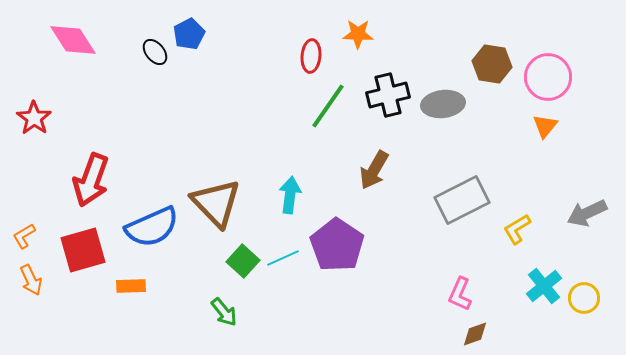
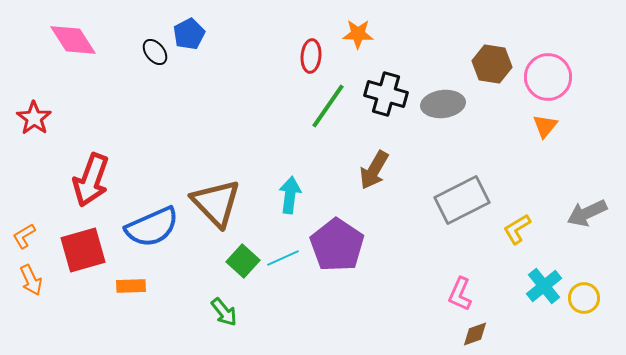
black cross: moved 2 px left, 1 px up; rotated 30 degrees clockwise
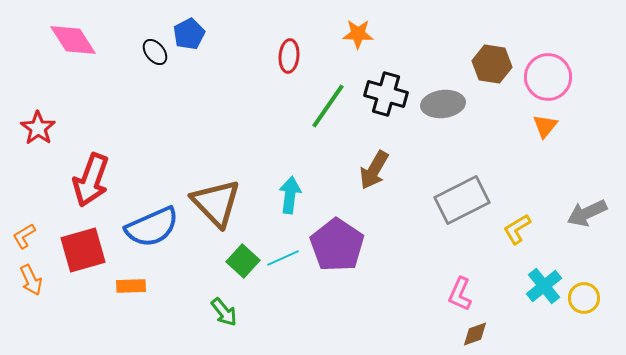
red ellipse: moved 22 px left
red star: moved 4 px right, 10 px down
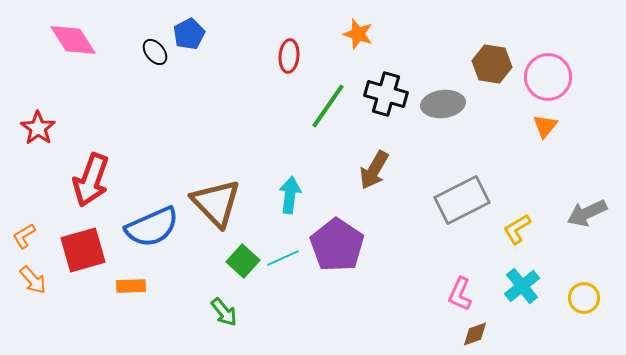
orange star: rotated 16 degrees clockwise
orange arrow: moved 2 px right; rotated 16 degrees counterclockwise
cyan cross: moved 22 px left
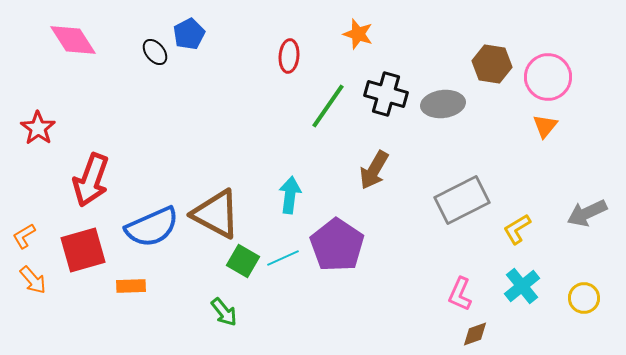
brown triangle: moved 11 px down; rotated 18 degrees counterclockwise
green square: rotated 12 degrees counterclockwise
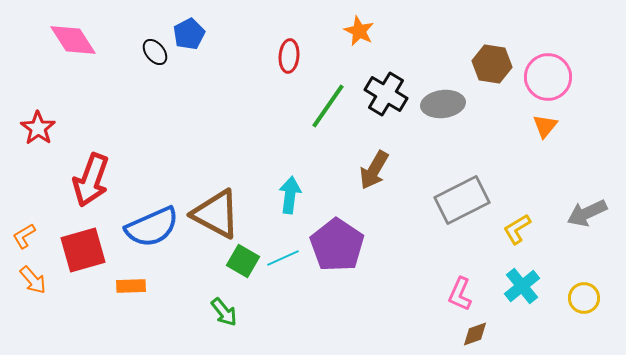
orange star: moved 1 px right, 3 px up; rotated 8 degrees clockwise
black cross: rotated 15 degrees clockwise
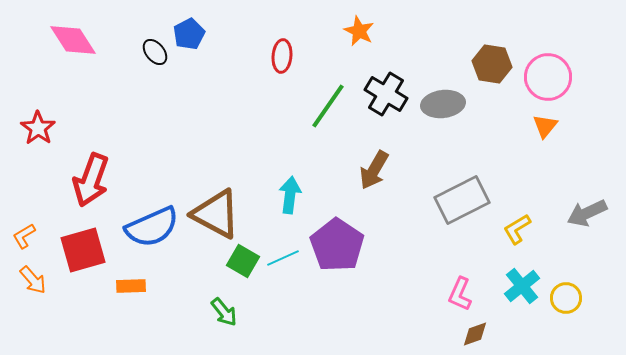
red ellipse: moved 7 px left
yellow circle: moved 18 px left
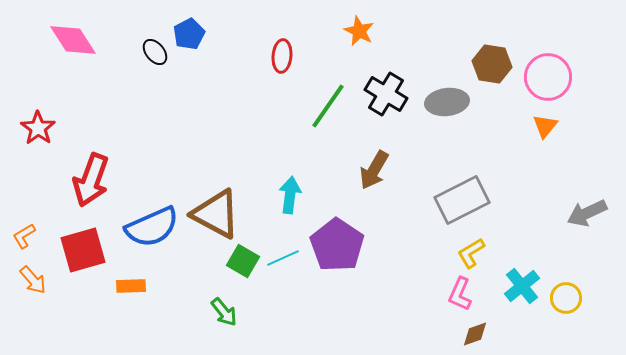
gray ellipse: moved 4 px right, 2 px up
yellow L-shape: moved 46 px left, 24 px down
